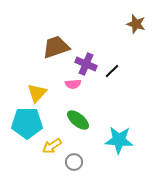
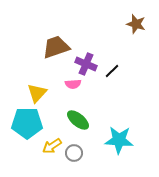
gray circle: moved 9 px up
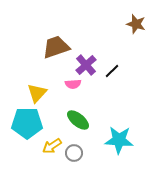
purple cross: moved 1 px down; rotated 25 degrees clockwise
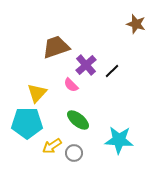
pink semicircle: moved 2 px left, 1 px down; rotated 49 degrees clockwise
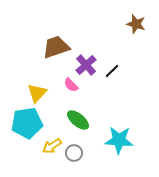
cyan pentagon: rotated 8 degrees counterclockwise
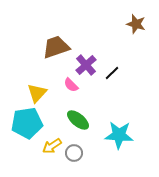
black line: moved 2 px down
cyan star: moved 5 px up
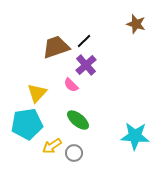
black line: moved 28 px left, 32 px up
cyan pentagon: moved 1 px down
cyan star: moved 16 px right, 1 px down
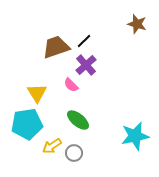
brown star: moved 1 px right
yellow triangle: rotated 15 degrees counterclockwise
cyan star: rotated 16 degrees counterclockwise
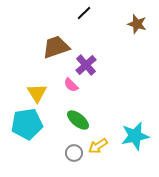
black line: moved 28 px up
yellow arrow: moved 46 px right
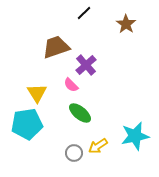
brown star: moved 11 px left; rotated 18 degrees clockwise
green ellipse: moved 2 px right, 7 px up
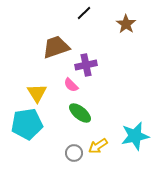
purple cross: rotated 30 degrees clockwise
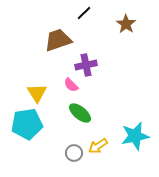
brown trapezoid: moved 2 px right, 7 px up
